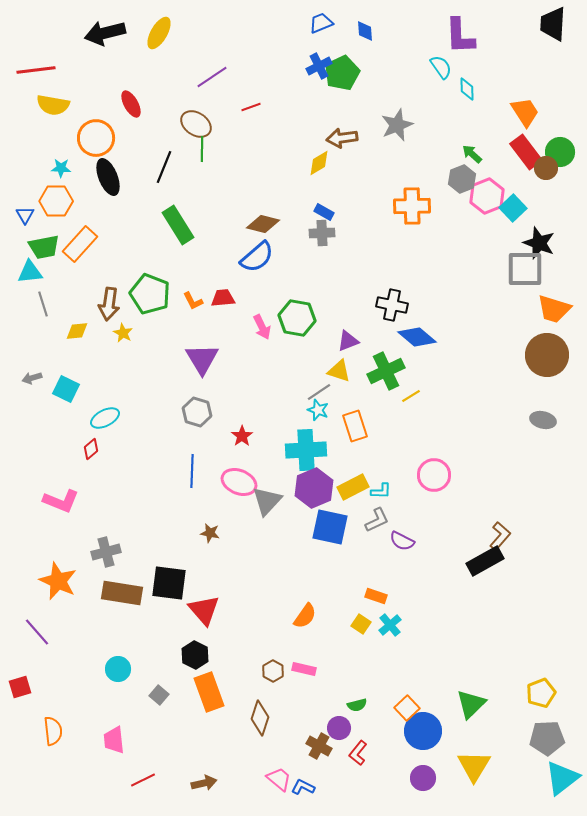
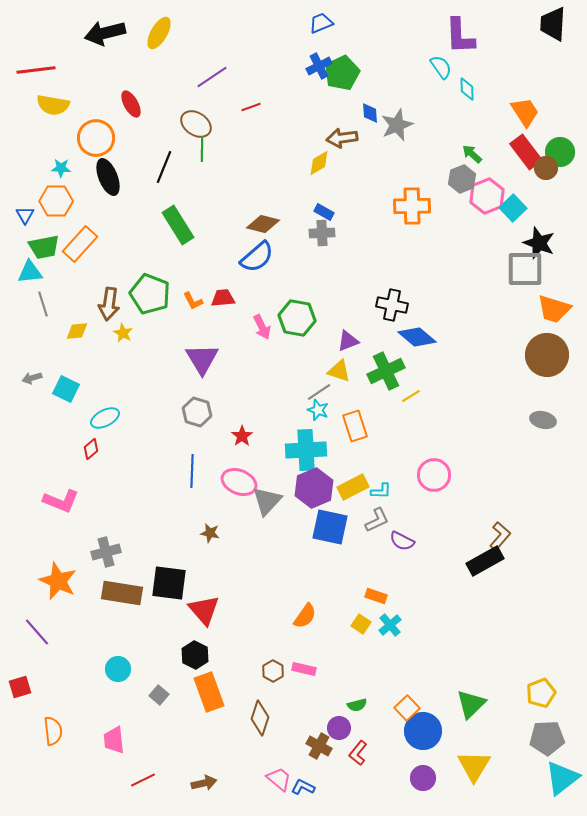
blue diamond at (365, 31): moved 5 px right, 82 px down
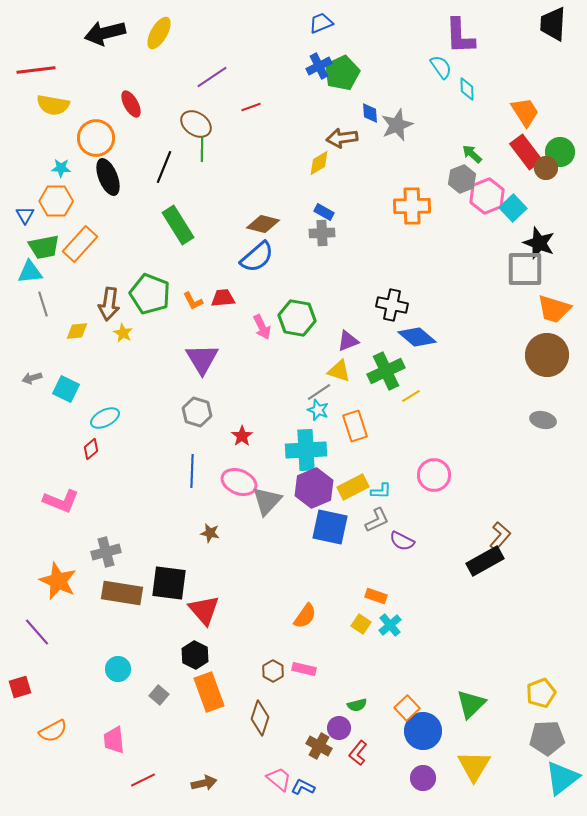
orange semicircle at (53, 731): rotated 68 degrees clockwise
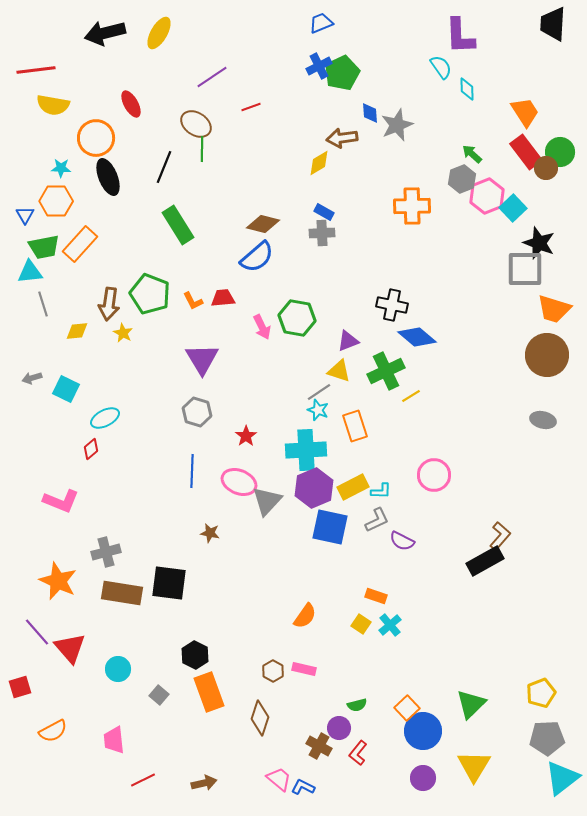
red star at (242, 436): moved 4 px right
red triangle at (204, 610): moved 134 px left, 38 px down
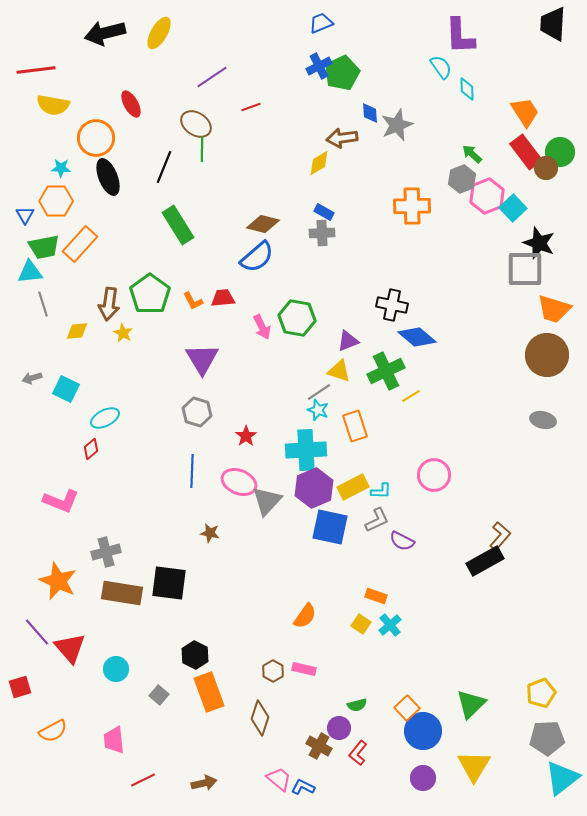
green pentagon at (150, 294): rotated 15 degrees clockwise
cyan circle at (118, 669): moved 2 px left
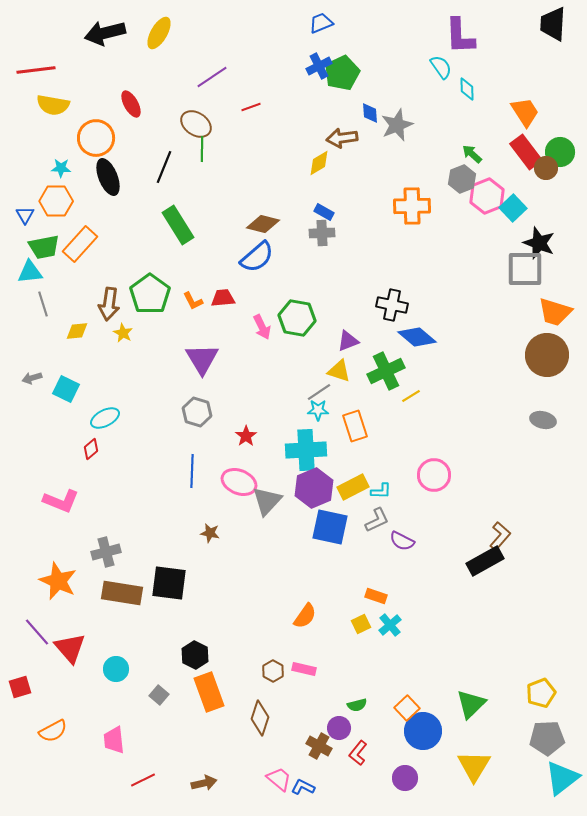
orange trapezoid at (554, 309): moved 1 px right, 3 px down
cyan star at (318, 410): rotated 20 degrees counterclockwise
yellow square at (361, 624): rotated 30 degrees clockwise
purple circle at (423, 778): moved 18 px left
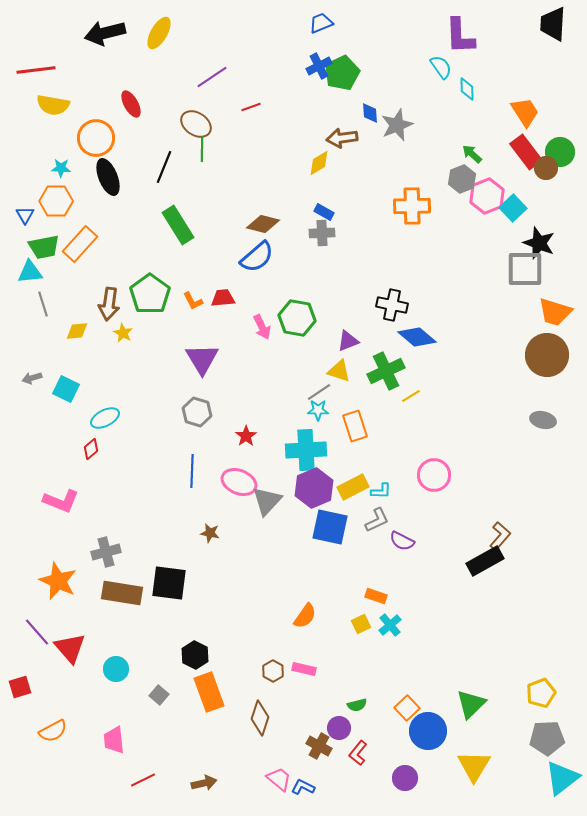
blue circle at (423, 731): moved 5 px right
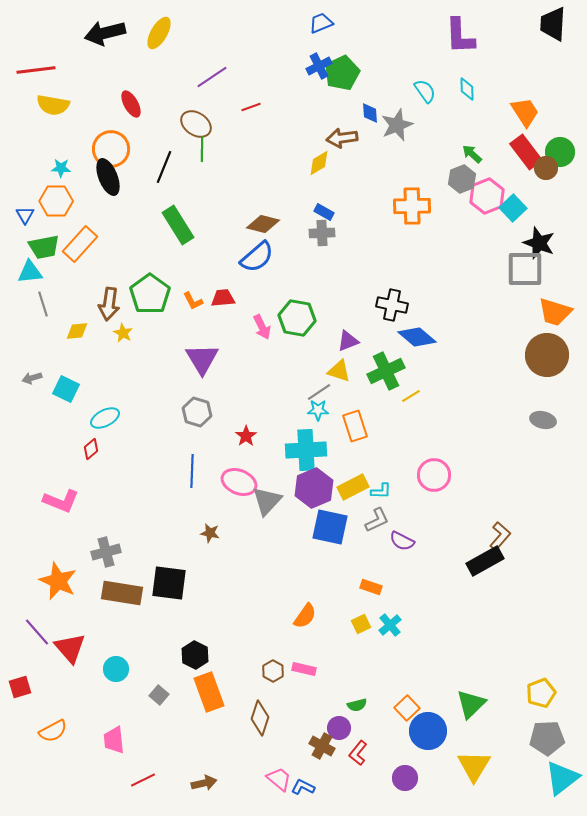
cyan semicircle at (441, 67): moved 16 px left, 24 px down
orange circle at (96, 138): moved 15 px right, 11 px down
orange rectangle at (376, 596): moved 5 px left, 9 px up
brown cross at (319, 746): moved 3 px right
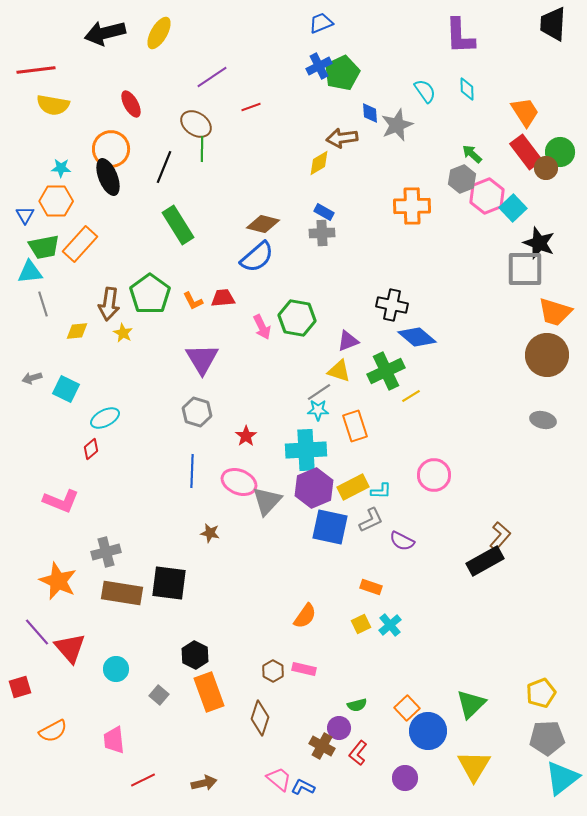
gray L-shape at (377, 520): moved 6 px left
